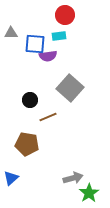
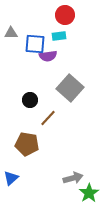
brown line: moved 1 px down; rotated 24 degrees counterclockwise
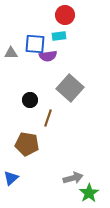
gray triangle: moved 20 px down
brown line: rotated 24 degrees counterclockwise
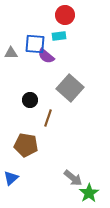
purple semicircle: moved 2 px left; rotated 48 degrees clockwise
brown pentagon: moved 1 px left, 1 px down
gray arrow: rotated 54 degrees clockwise
